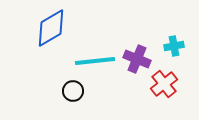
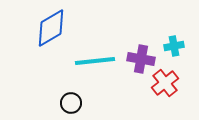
purple cross: moved 4 px right; rotated 12 degrees counterclockwise
red cross: moved 1 px right, 1 px up
black circle: moved 2 px left, 12 px down
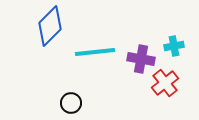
blue diamond: moved 1 px left, 2 px up; rotated 15 degrees counterclockwise
cyan line: moved 9 px up
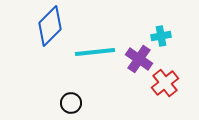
cyan cross: moved 13 px left, 10 px up
purple cross: moved 2 px left; rotated 24 degrees clockwise
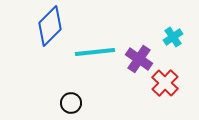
cyan cross: moved 12 px right, 1 px down; rotated 24 degrees counterclockwise
red cross: rotated 8 degrees counterclockwise
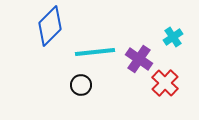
black circle: moved 10 px right, 18 px up
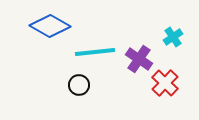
blue diamond: rotated 75 degrees clockwise
black circle: moved 2 px left
